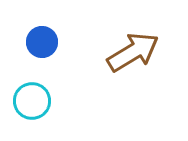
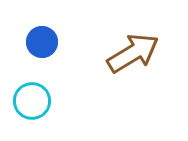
brown arrow: moved 1 px down
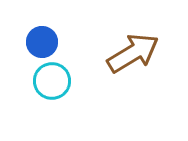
cyan circle: moved 20 px right, 20 px up
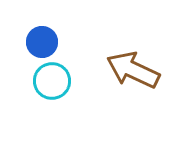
brown arrow: moved 17 px down; rotated 124 degrees counterclockwise
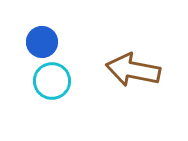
brown arrow: rotated 14 degrees counterclockwise
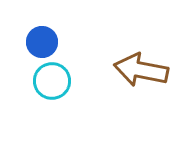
brown arrow: moved 8 px right
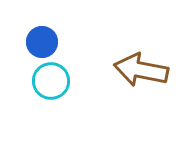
cyan circle: moved 1 px left
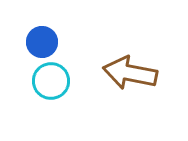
brown arrow: moved 11 px left, 3 px down
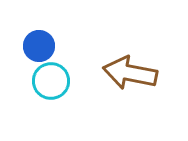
blue circle: moved 3 px left, 4 px down
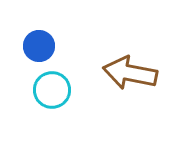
cyan circle: moved 1 px right, 9 px down
